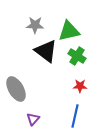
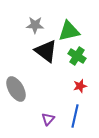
red star: rotated 16 degrees counterclockwise
purple triangle: moved 15 px right
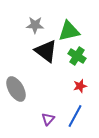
blue line: rotated 15 degrees clockwise
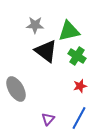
blue line: moved 4 px right, 2 px down
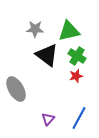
gray star: moved 4 px down
black triangle: moved 1 px right, 4 px down
red star: moved 4 px left, 10 px up
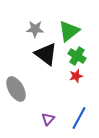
green triangle: rotated 25 degrees counterclockwise
black triangle: moved 1 px left, 1 px up
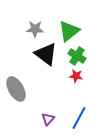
red star: rotated 24 degrees clockwise
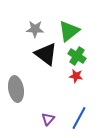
gray ellipse: rotated 20 degrees clockwise
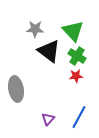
green triangle: moved 4 px right; rotated 35 degrees counterclockwise
black triangle: moved 3 px right, 3 px up
red star: rotated 16 degrees counterclockwise
blue line: moved 1 px up
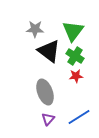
green triangle: rotated 20 degrees clockwise
green cross: moved 2 px left
gray ellipse: moved 29 px right, 3 px down; rotated 10 degrees counterclockwise
blue line: rotated 30 degrees clockwise
